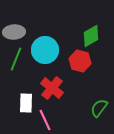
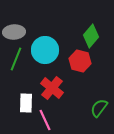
green diamond: rotated 20 degrees counterclockwise
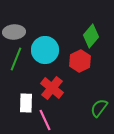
red hexagon: rotated 20 degrees clockwise
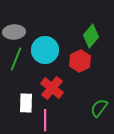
pink line: rotated 25 degrees clockwise
